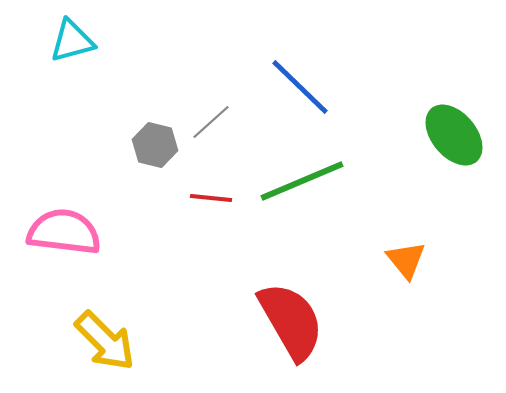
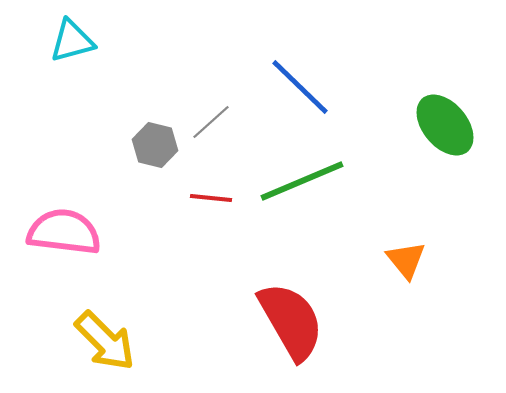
green ellipse: moved 9 px left, 10 px up
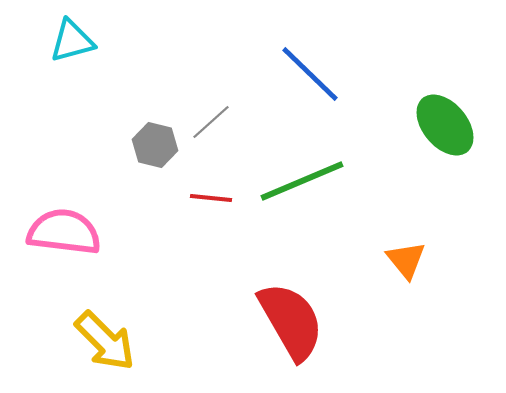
blue line: moved 10 px right, 13 px up
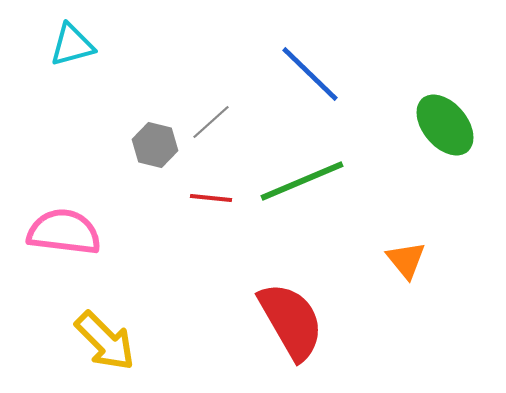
cyan triangle: moved 4 px down
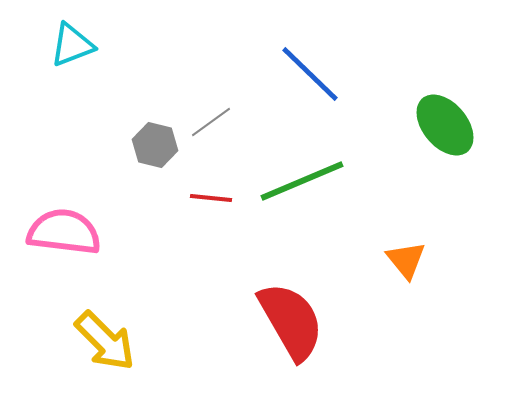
cyan triangle: rotated 6 degrees counterclockwise
gray line: rotated 6 degrees clockwise
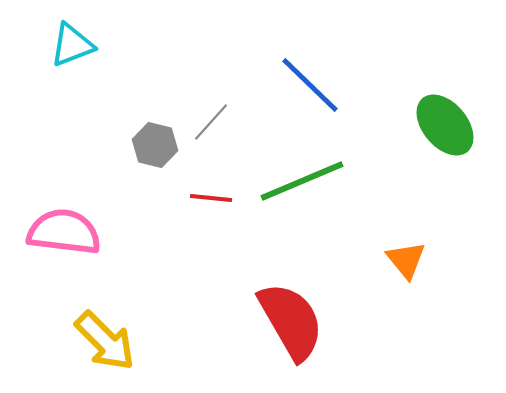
blue line: moved 11 px down
gray line: rotated 12 degrees counterclockwise
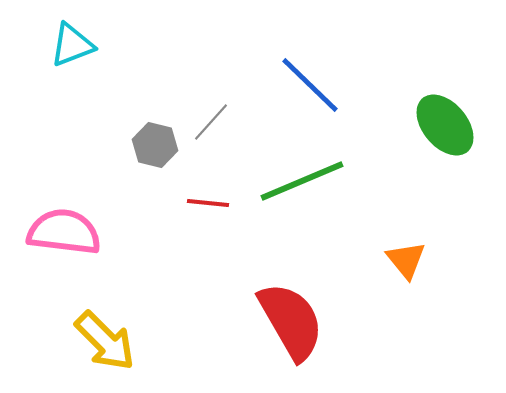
red line: moved 3 px left, 5 px down
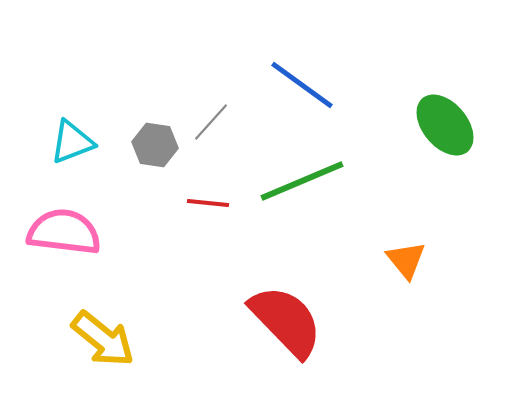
cyan triangle: moved 97 px down
blue line: moved 8 px left; rotated 8 degrees counterclockwise
gray hexagon: rotated 6 degrees counterclockwise
red semicircle: moved 5 px left; rotated 14 degrees counterclockwise
yellow arrow: moved 2 px left, 2 px up; rotated 6 degrees counterclockwise
